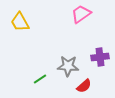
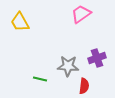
purple cross: moved 3 px left, 1 px down; rotated 12 degrees counterclockwise
green line: rotated 48 degrees clockwise
red semicircle: rotated 42 degrees counterclockwise
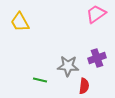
pink trapezoid: moved 15 px right
green line: moved 1 px down
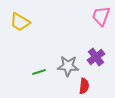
pink trapezoid: moved 5 px right, 2 px down; rotated 35 degrees counterclockwise
yellow trapezoid: rotated 30 degrees counterclockwise
purple cross: moved 1 px left, 1 px up; rotated 18 degrees counterclockwise
green line: moved 1 px left, 8 px up; rotated 32 degrees counterclockwise
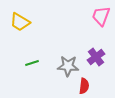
green line: moved 7 px left, 9 px up
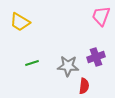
purple cross: rotated 18 degrees clockwise
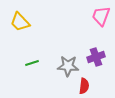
yellow trapezoid: rotated 15 degrees clockwise
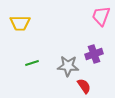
yellow trapezoid: moved 1 px down; rotated 45 degrees counterclockwise
purple cross: moved 2 px left, 3 px up
red semicircle: rotated 42 degrees counterclockwise
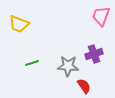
yellow trapezoid: moved 1 px left, 1 px down; rotated 20 degrees clockwise
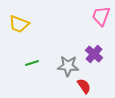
purple cross: rotated 30 degrees counterclockwise
